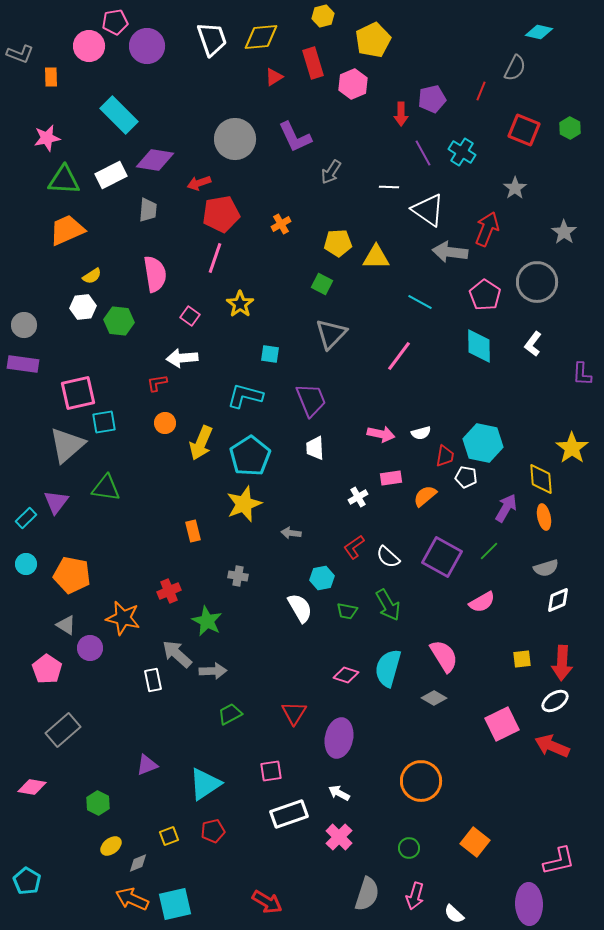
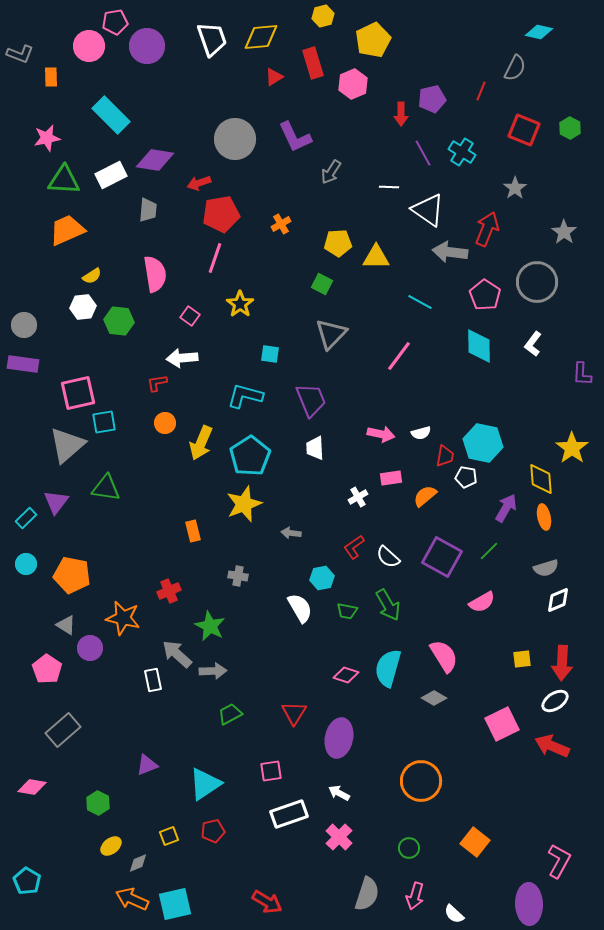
cyan rectangle at (119, 115): moved 8 px left
green star at (207, 621): moved 3 px right, 5 px down
pink L-shape at (559, 861): rotated 48 degrees counterclockwise
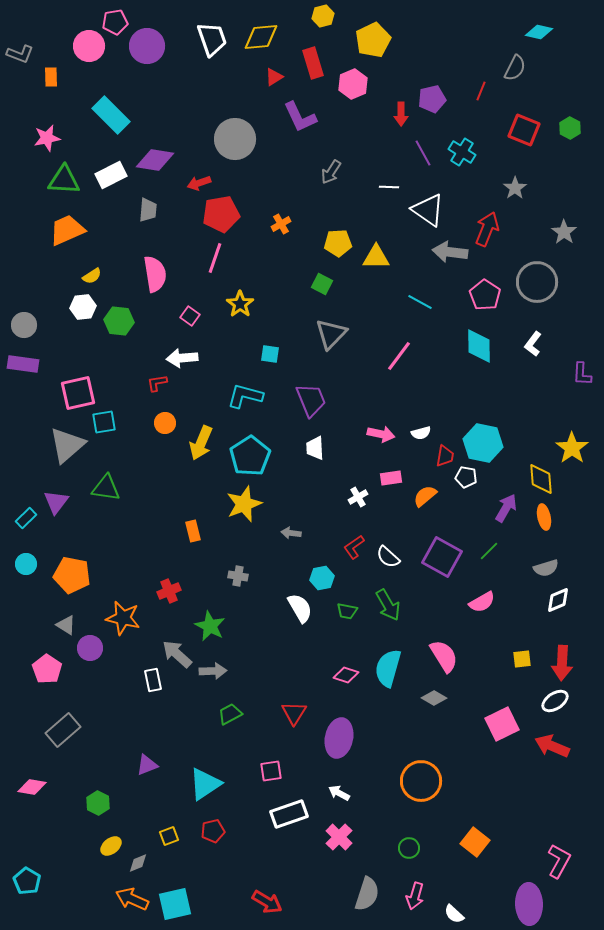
purple L-shape at (295, 137): moved 5 px right, 20 px up
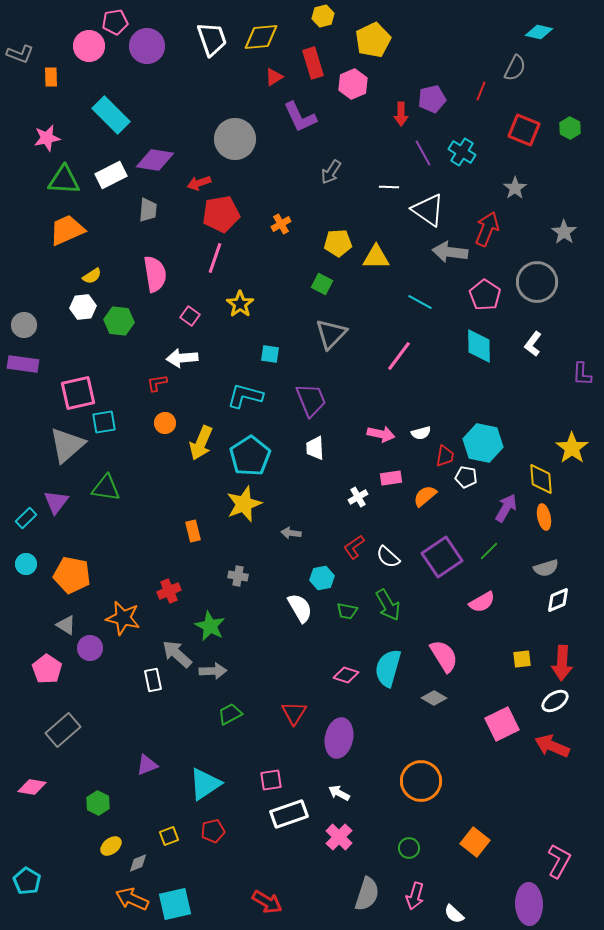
purple square at (442, 557): rotated 27 degrees clockwise
pink square at (271, 771): moved 9 px down
